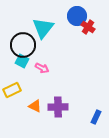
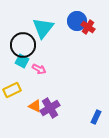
blue circle: moved 5 px down
pink arrow: moved 3 px left, 1 px down
purple cross: moved 8 px left, 1 px down; rotated 30 degrees counterclockwise
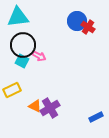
cyan triangle: moved 25 px left, 11 px up; rotated 45 degrees clockwise
pink arrow: moved 13 px up
blue rectangle: rotated 40 degrees clockwise
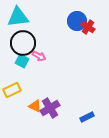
black circle: moved 2 px up
blue rectangle: moved 9 px left
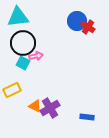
pink arrow: moved 3 px left; rotated 40 degrees counterclockwise
cyan square: moved 1 px right, 2 px down
blue rectangle: rotated 32 degrees clockwise
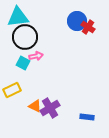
black circle: moved 2 px right, 6 px up
